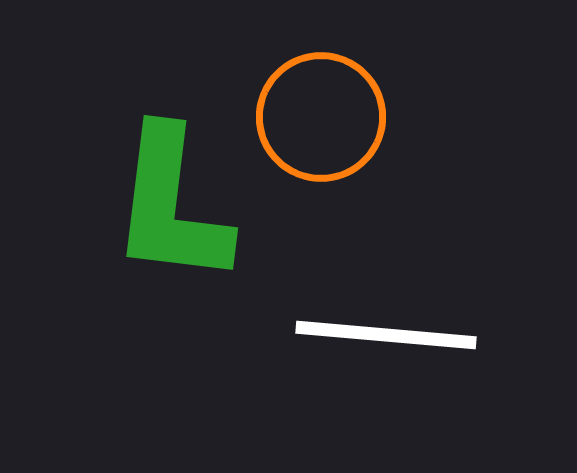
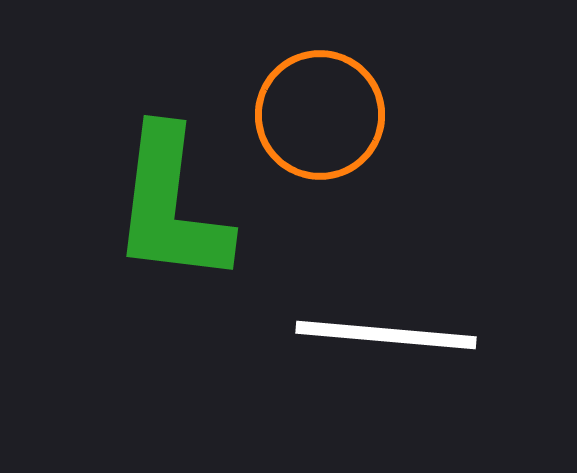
orange circle: moved 1 px left, 2 px up
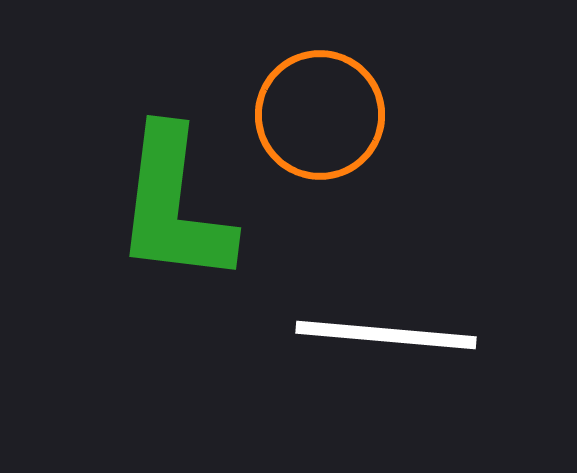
green L-shape: moved 3 px right
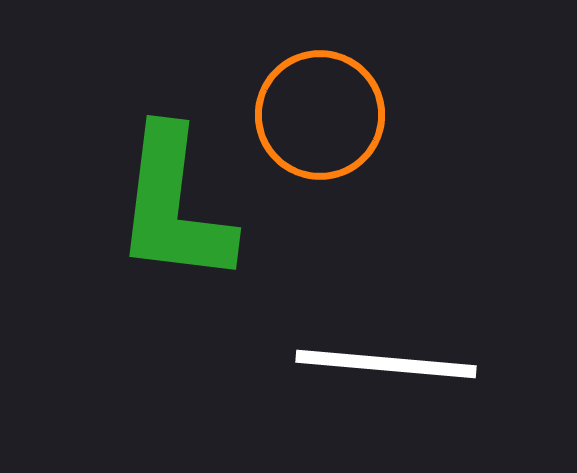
white line: moved 29 px down
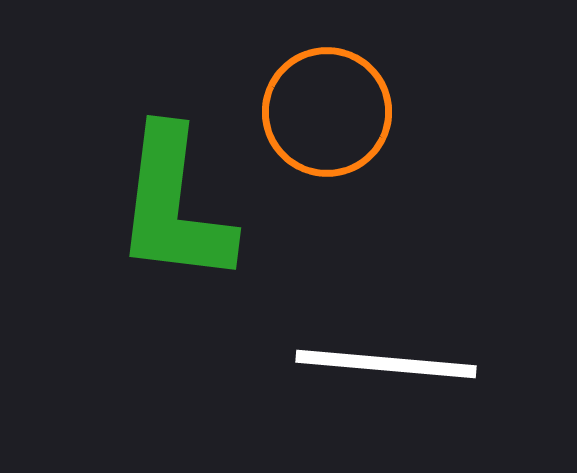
orange circle: moved 7 px right, 3 px up
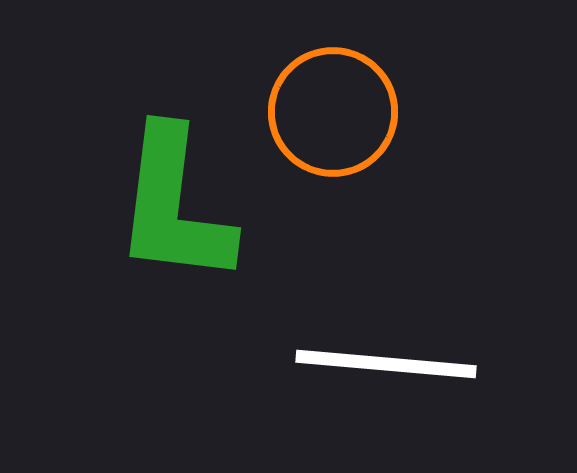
orange circle: moved 6 px right
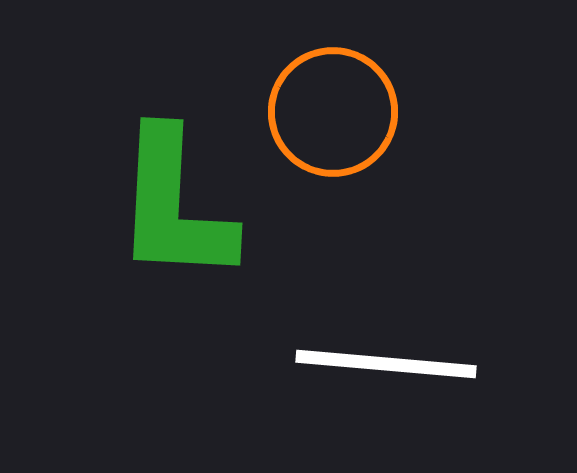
green L-shape: rotated 4 degrees counterclockwise
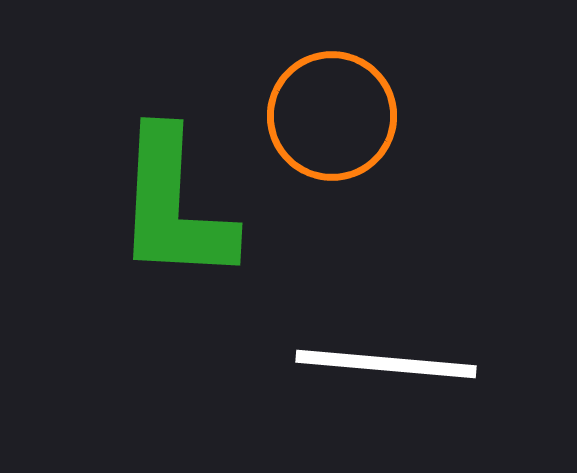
orange circle: moved 1 px left, 4 px down
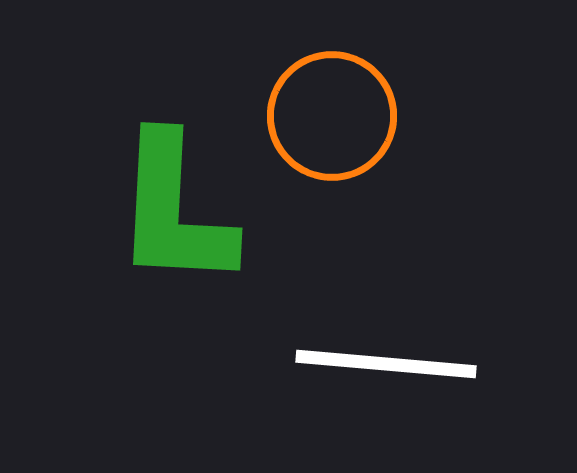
green L-shape: moved 5 px down
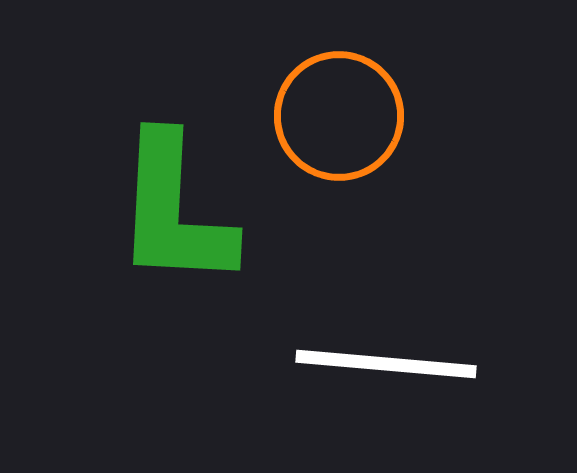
orange circle: moved 7 px right
